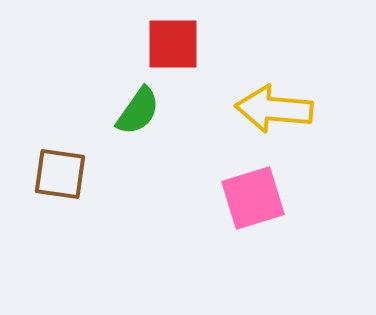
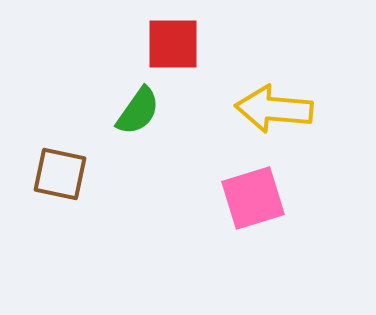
brown square: rotated 4 degrees clockwise
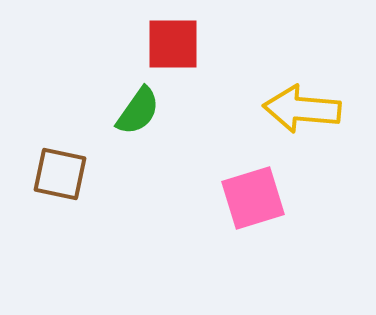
yellow arrow: moved 28 px right
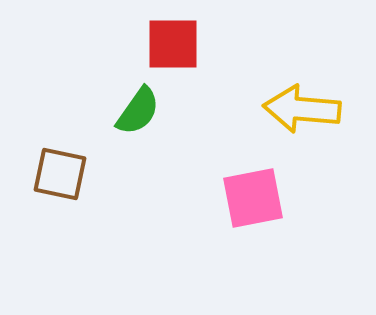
pink square: rotated 6 degrees clockwise
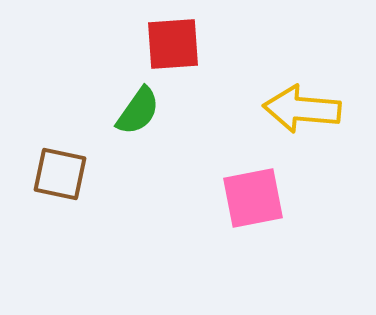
red square: rotated 4 degrees counterclockwise
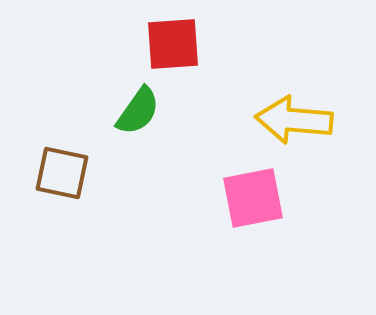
yellow arrow: moved 8 px left, 11 px down
brown square: moved 2 px right, 1 px up
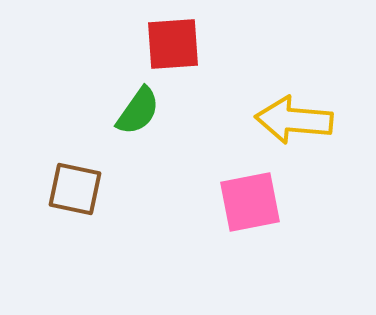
brown square: moved 13 px right, 16 px down
pink square: moved 3 px left, 4 px down
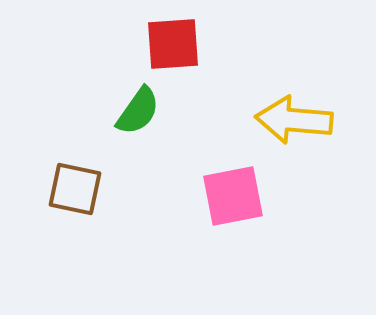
pink square: moved 17 px left, 6 px up
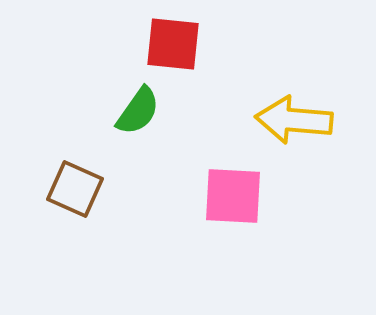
red square: rotated 10 degrees clockwise
brown square: rotated 12 degrees clockwise
pink square: rotated 14 degrees clockwise
